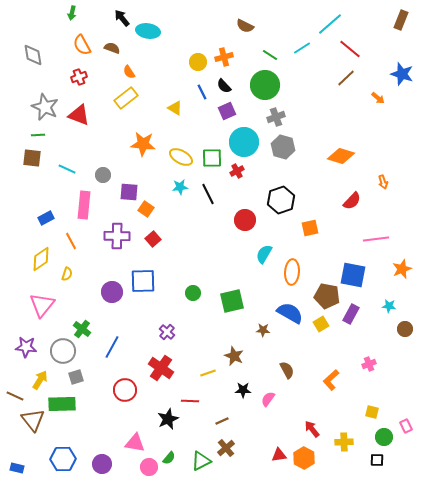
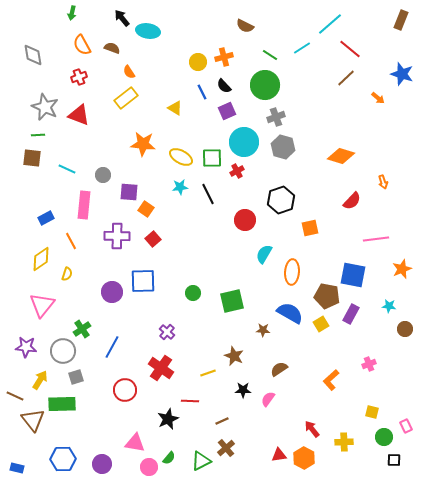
green cross at (82, 329): rotated 18 degrees clockwise
brown semicircle at (287, 370): moved 8 px left, 1 px up; rotated 96 degrees counterclockwise
black square at (377, 460): moved 17 px right
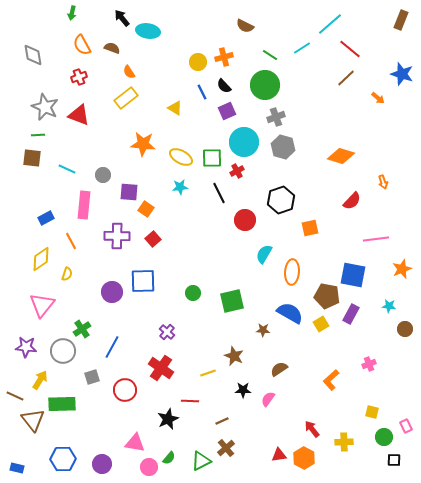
black line at (208, 194): moved 11 px right, 1 px up
gray square at (76, 377): moved 16 px right
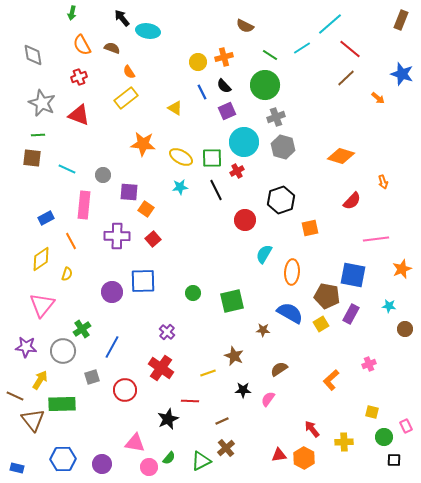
gray star at (45, 107): moved 3 px left, 4 px up
black line at (219, 193): moved 3 px left, 3 px up
